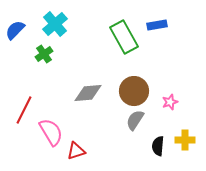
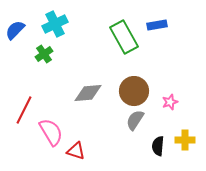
cyan cross: rotated 15 degrees clockwise
red triangle: rotated 36 degrees clockwise
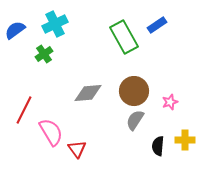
blue rectangle: rotated 24 degrees counterclockwise
blue semicircle: rotated 10 degrees clockwise
red triangle: moved 1 px right, 2 px up; rotated 36 degrees clockwise
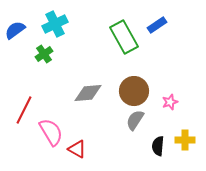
red triangle: rotated 24 degrees counterclockwise
